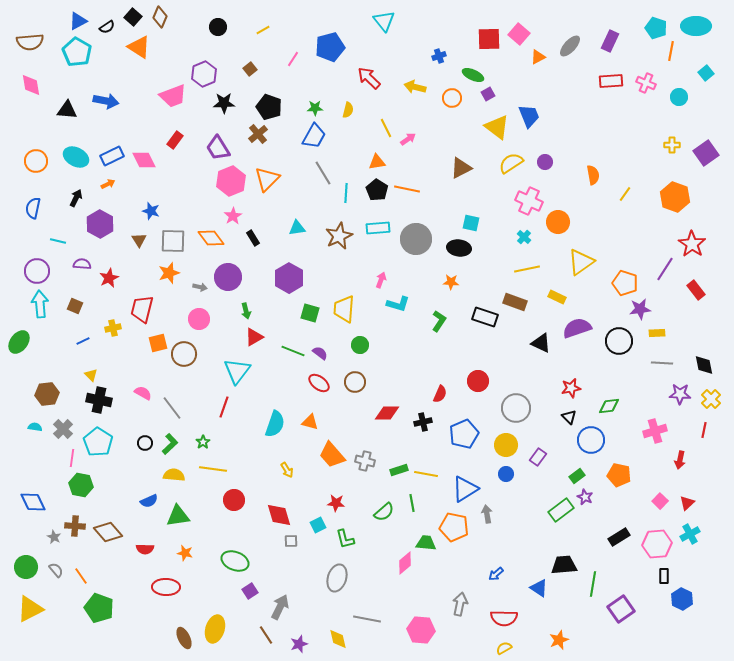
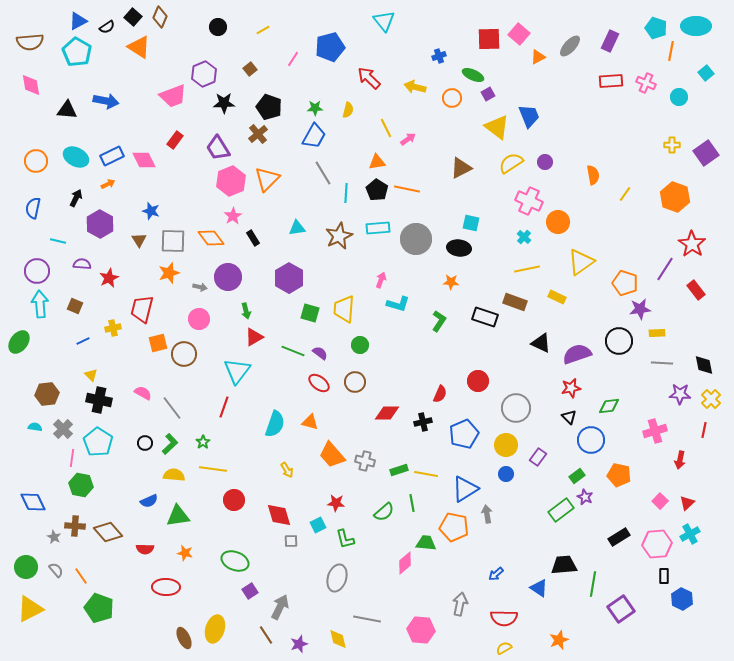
purple semicircle at (577, 328): moved 26 px down
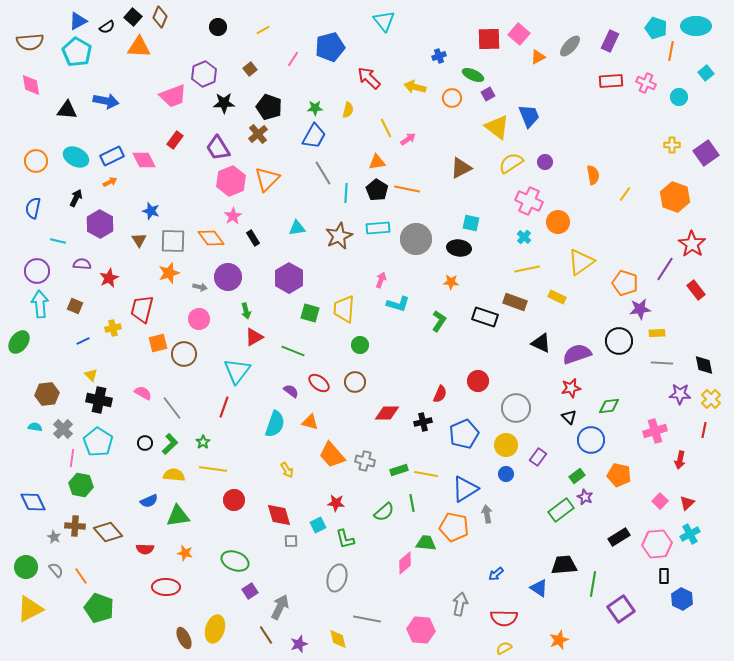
orange triangle at (139, 47): rotated 30 degrees counterclockwise
orange arrow at (108, 184): moved 2 px right, 2 px up
purple semicircle at (320, 353): moved 29 px left, 38 px down
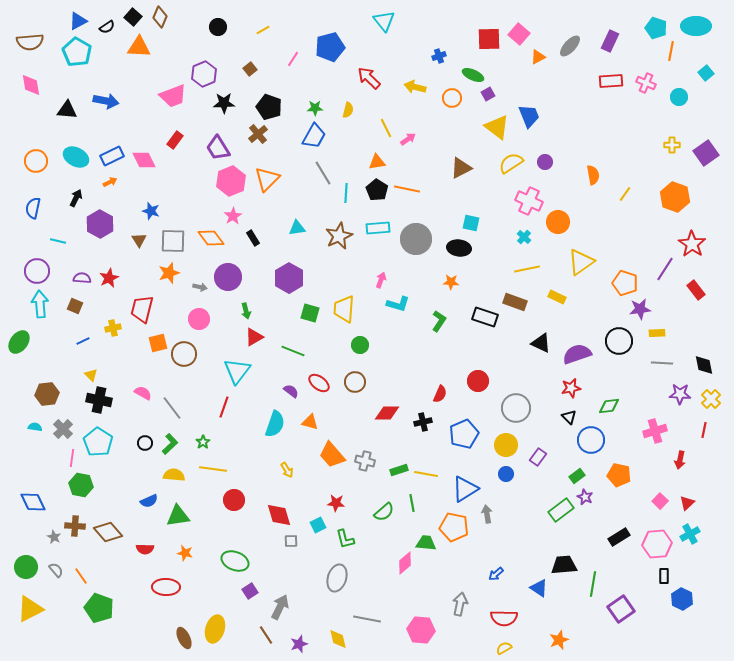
purple semicircle at (82, 264): moved 14 px down
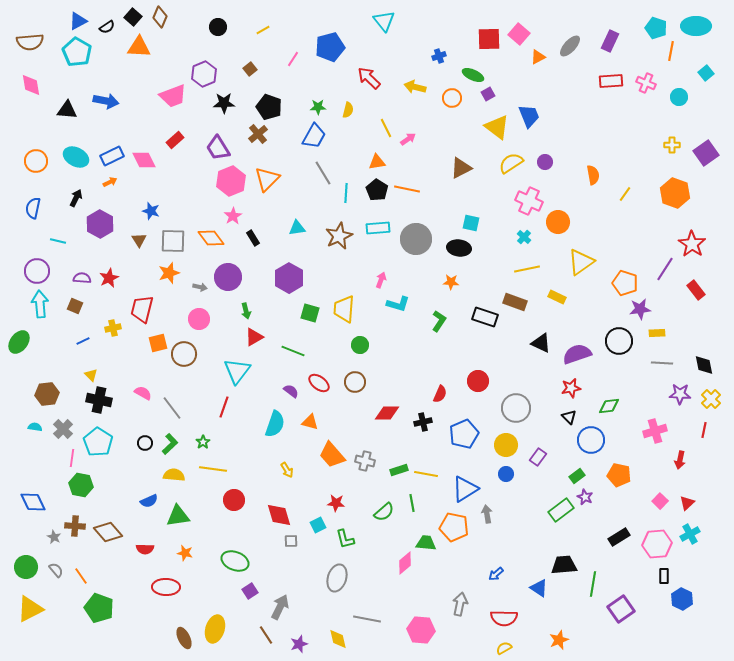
green star at (315, 108): moved 3 px right, 1 px up
red rectangle at (175, 140): rotated 12 degrees clockwise
orange hexagon at (675, 197): moved 4 px up
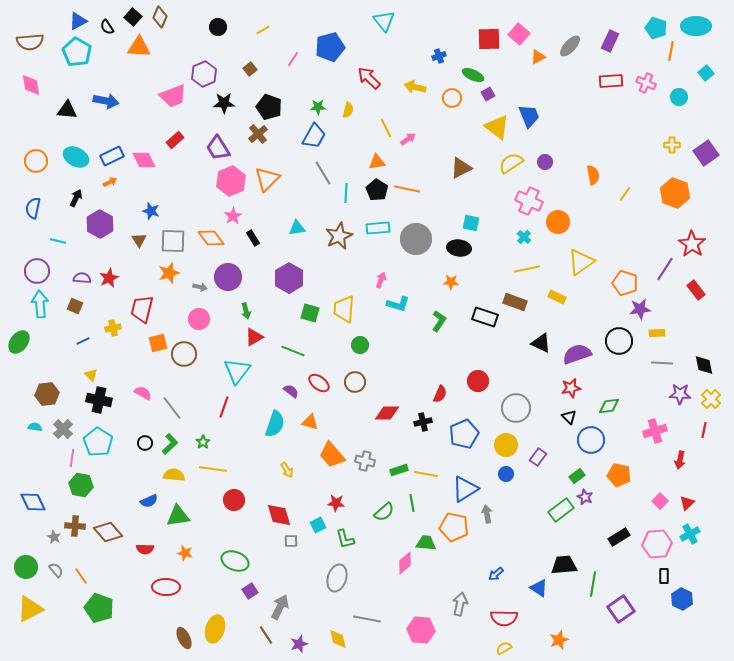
black semicircle at (107, 27): rotated 91 degrees clockwise
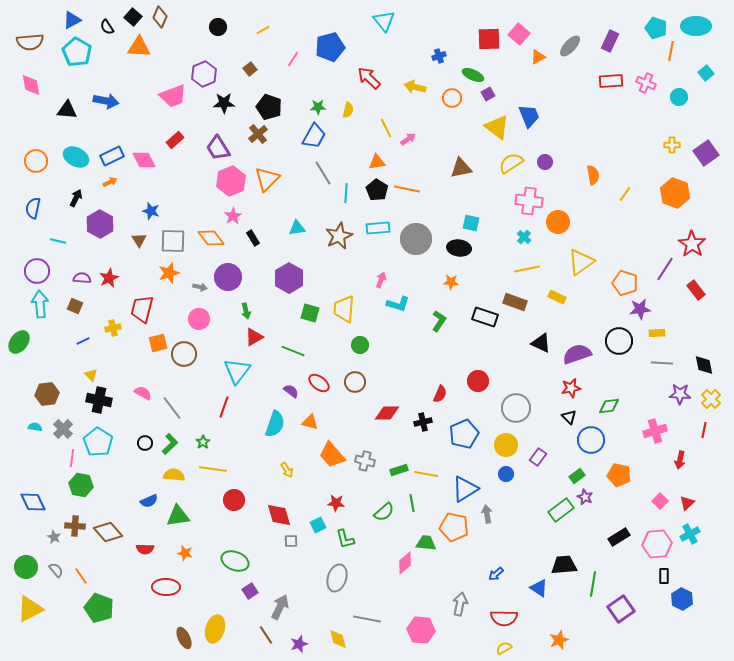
blue triangle at (78, 21): moved 6 px left, 1 px up
brown triangle at (461, 168): rotated 15 degrees clockwise
pink cross at (529, 201): rotated 16 degrees counterclockwise
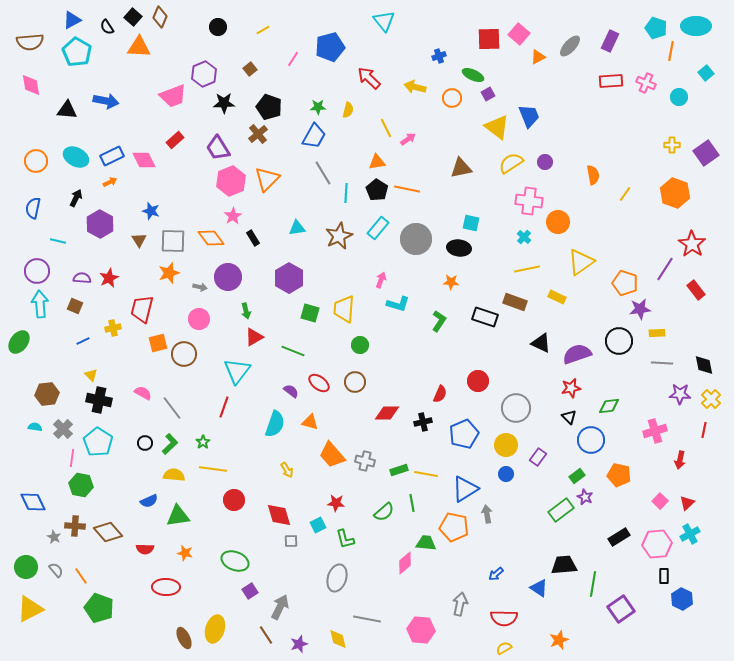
cyan rectangle at (378, 228): rotated 45 degrees counterclockwise
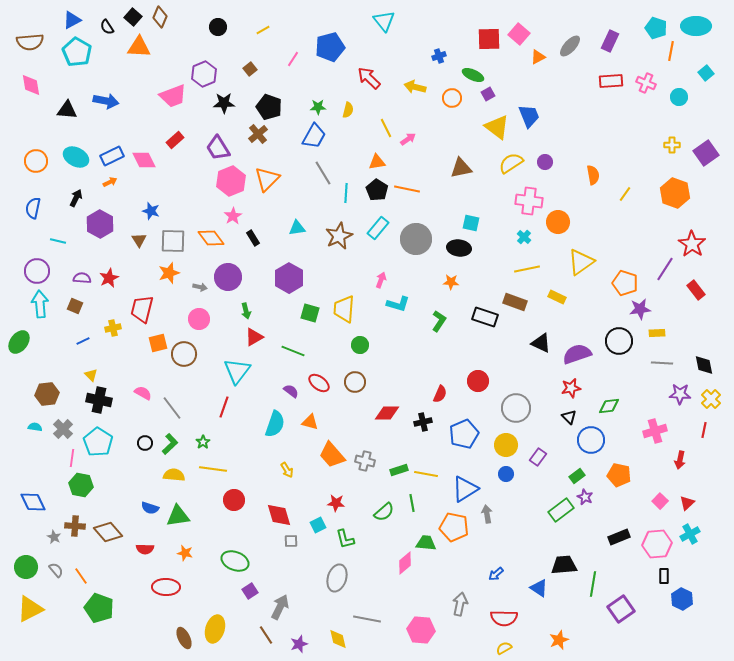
blue semicircle at (149, 501): moved 1 px right, 7 px down; rotated 42 degrees clockwise
black rectangle at (619, 537): rotated 10 degrees clockwise
